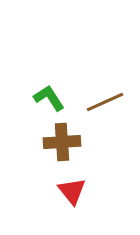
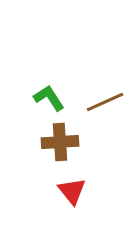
brown cross: moved 2 px left
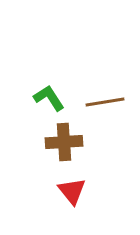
brown line: rotated 15 degrees clockwise
brown cross: moved 4 px right
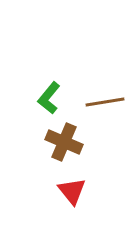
green L-shape: rotated 108 degrees counterclockwise
brown cross: rotated 27 degrees clockwise
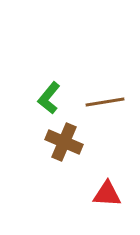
red triangle: moved 35 px right, 3 px down; rotated 48 degrees counterclockwise
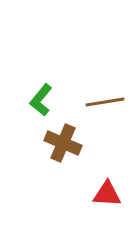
green L-shape: moved 8 px left, 2 px down
brown cross: moved 1 px left, 1 px down
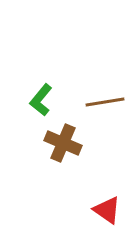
red triangle: moved 16 px down; rotated 32 degrees clockwise
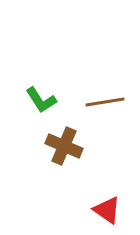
green L-shape: rotated 72 degrees counterclockwise
brown cross: moved 1 px right, 3 px down
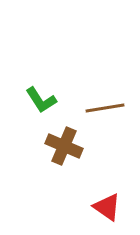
brown line: moved 6 px down
red triangle: moved 3 px up
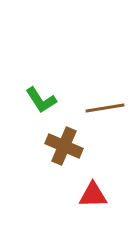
red triangle: moved 14 px left, 12 px up; rotated 36 degrees counterclockwise
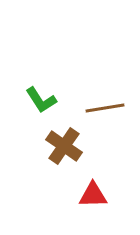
brown cross: rotated 12 degrees clockwise
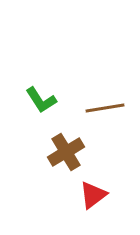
brown cross: moved 2 px right, 6 px down; rotated 24 degrees clockwise
red triangle: rotated 36 degrees counterclockwise
